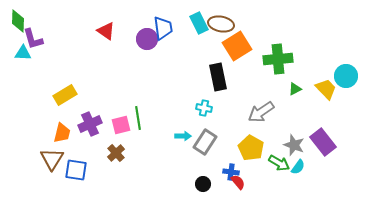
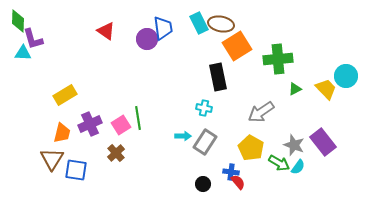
pink square: rotated 18 degrees counterclockwise
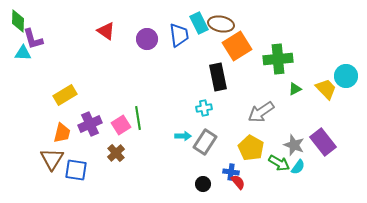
blue trapezoid: moved 16 px right, 7 px down
cyan cross: rotated 21 degrees counterclockwise
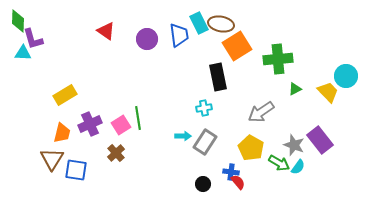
yellow trapezoid: moved 2 px right, 3 px down
purple rectangle: moved 3 px left, 2 px up
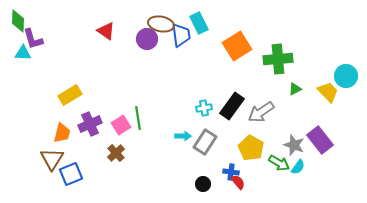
brown ellipse: moved 60 px left
blue trapezoid: moved 2 px right
black rectangle: moved 14 px right, 29 px down; rotated 48 degrees clockwise
yellow rectangle: moved 5 px right
blue square: moved 5 px left, 4 px down; rotated 30 degrees counterclockwise
